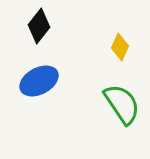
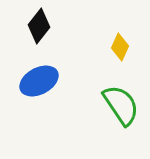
green semicircle: moved 1 px left, 1 px down
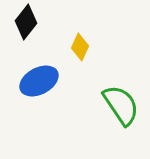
black diamond: moved 13 px left, 4 px up
yellow diamond: moved 40 px left
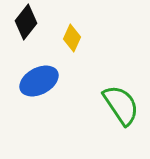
yellow diamond: moved 8 px left, 9 px up
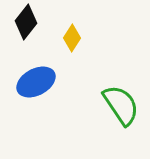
yellow diamond: rotated 8 degrees clockwise
blue ellipse: moved 3 px left, 1 px down
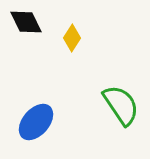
black diamond: rotated 64 degrees counterclockwise
blue ellipse: moved 40 px down; rotated 21 degrees counterclockwise
